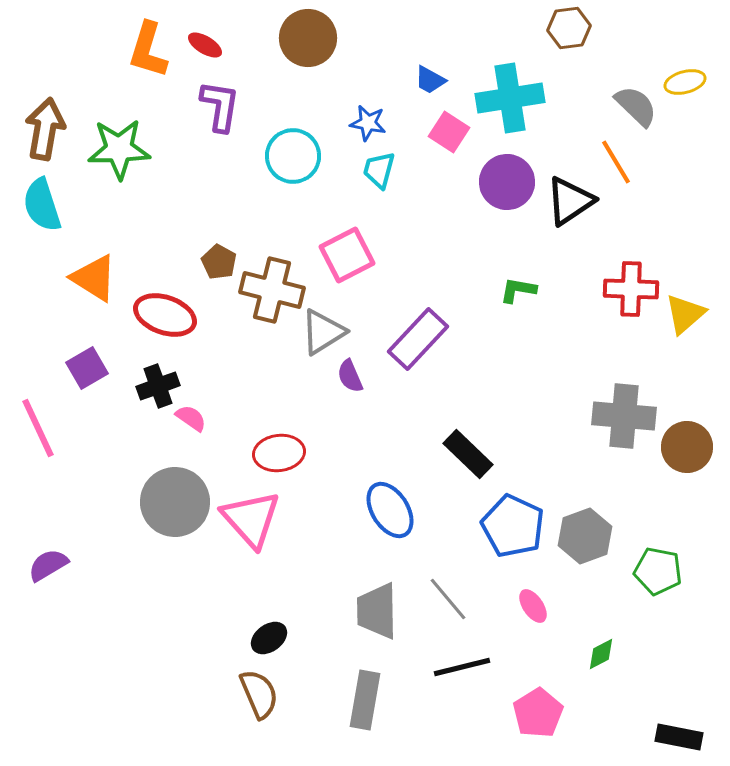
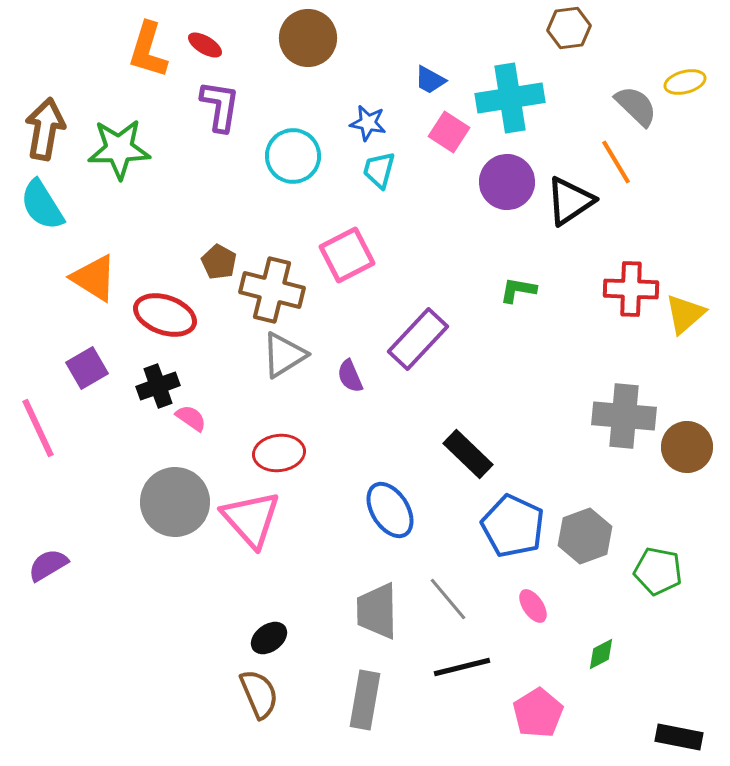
cyan semicircle at (42, 205): rotated 14 degrees counterclockwise
gray triangle at (323, 332): moved 39 px left, 23 px down
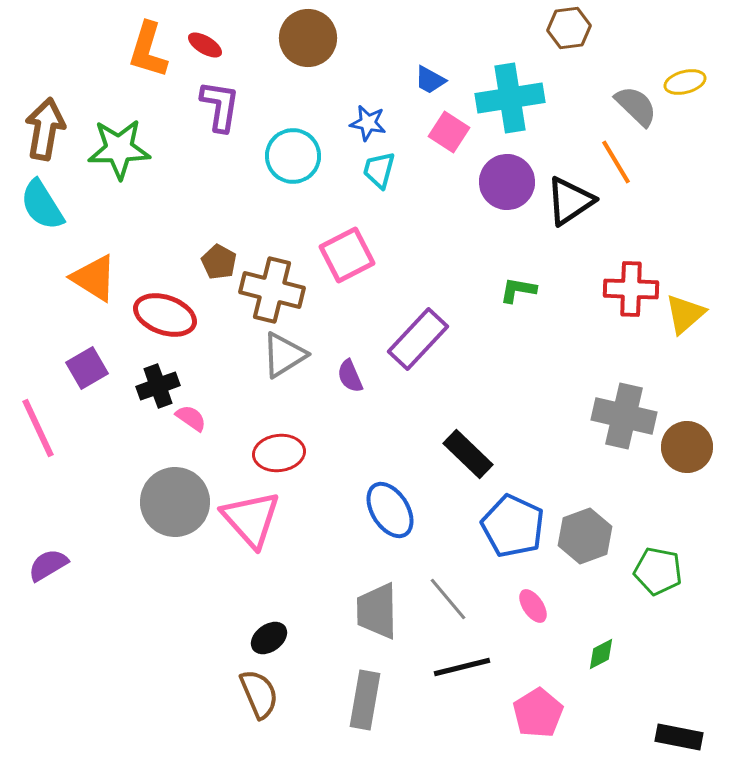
gray cross at (624, 416): rotated 8 degrees clockwise
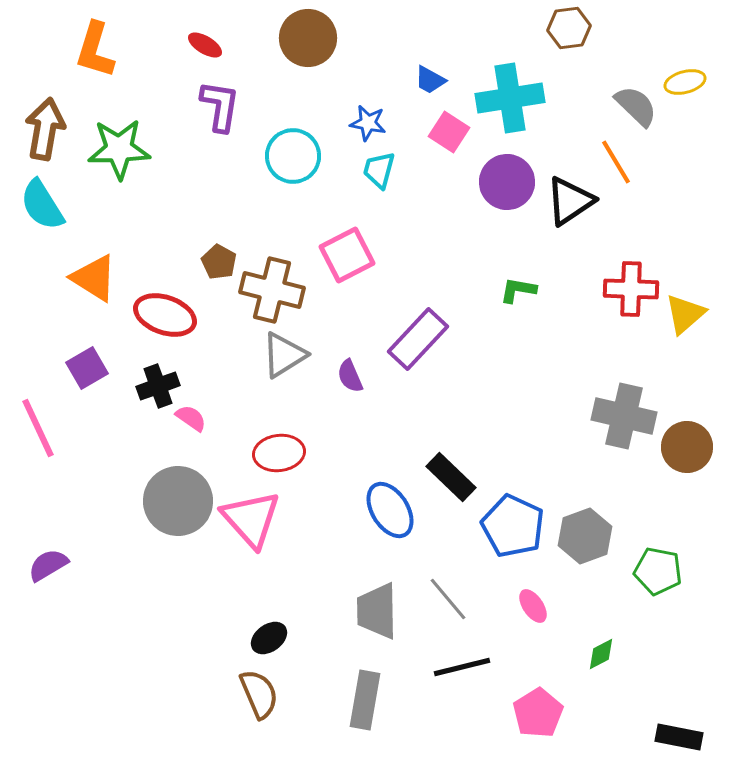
orange L-shape at (148, 50): moved 53 px left
black rectangle at (468, 454): moved 17 px left, 23 px down
gray circle at (175, 502): moved 3 px right, 1 px up
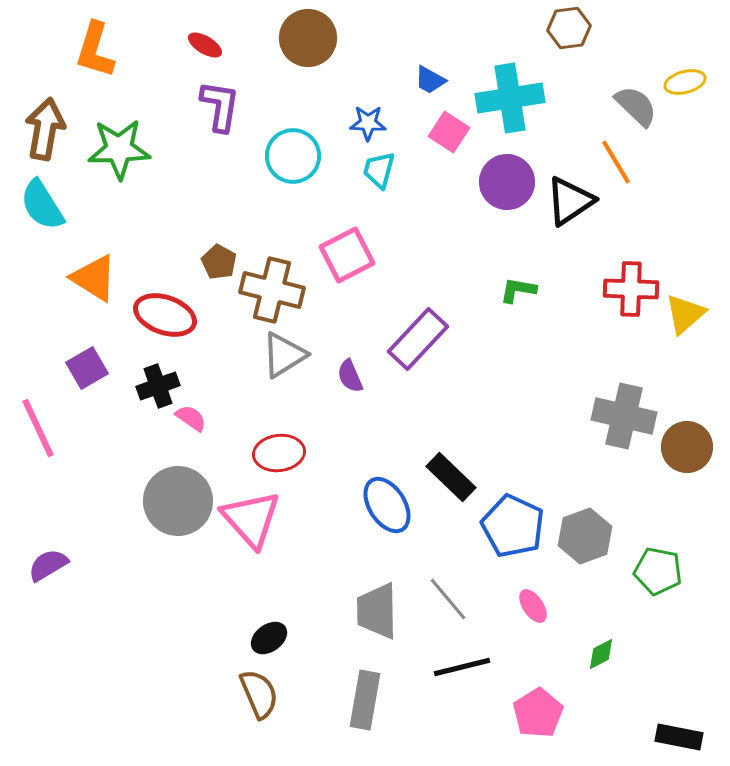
blue star at (368, 123): rotated 9 degrees counterclockwise
blue ellipse at (390, 510): moved 3 px left, 5 px up
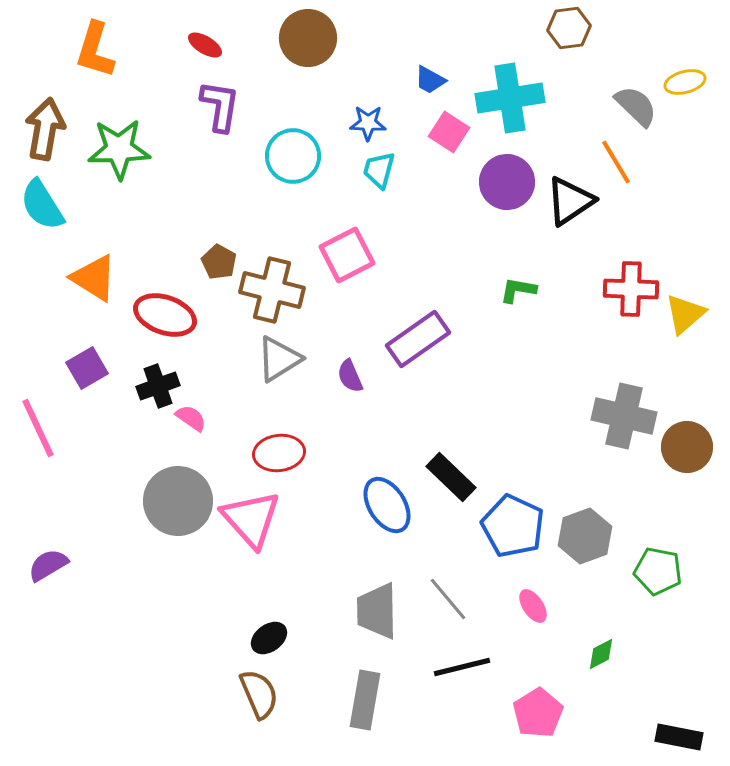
purple rectangle at (418, 339): rotated 12 degrees clockwise
gray triangle at (284, 355): moved 5 px left, 4 px down
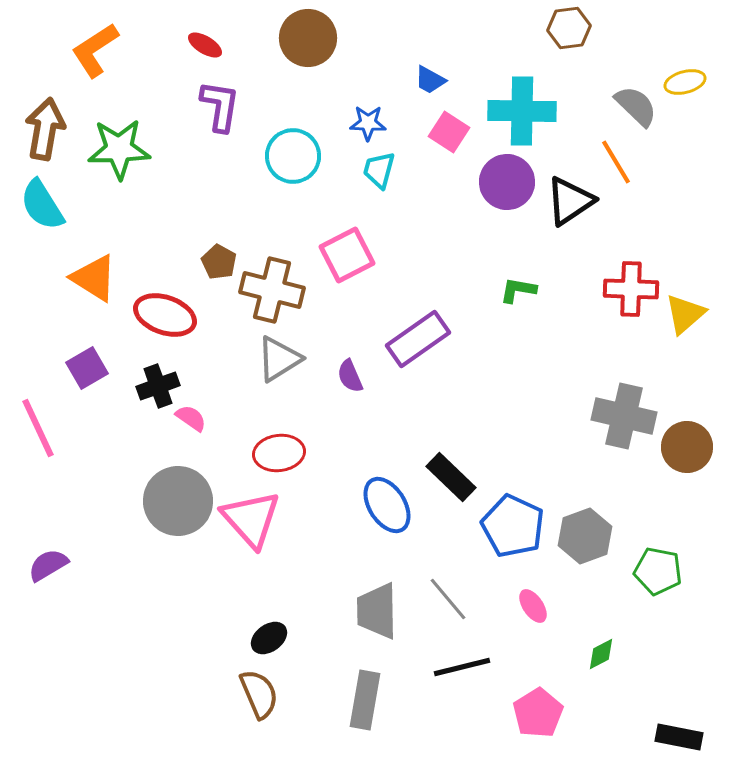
orange L-shape at (95, 50): rotated 40 degrees clockwise
cyan cross at (510, 98): moved 12 px right, 13 px down; rotated 10 degrees clockwise
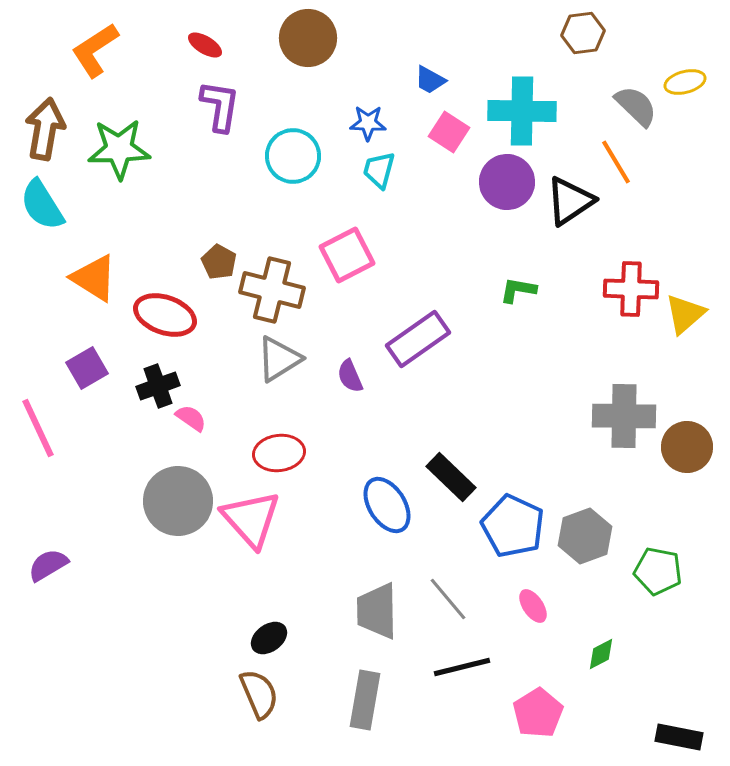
brown hexagon at (569, 28): moved 14 px right, 5 px down
gray cross at (624, 416): rotated 12 degrees counterclockwise
